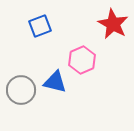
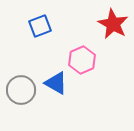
blue triangle: moved 1 px right, 1 px down; rotated 15 degrees clockwise
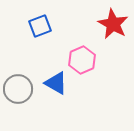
gray circle: moved 3 px left, 1 px up
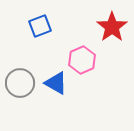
red star: moved 1 px left, 3 px down; rotated 8 degrees clockwise
gray circle: moved 2 px right, 6 px up
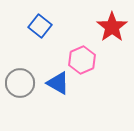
blue square: rotated 30 degrees counterclockwise
blue triangle: moved 2 px right
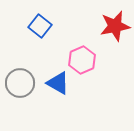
red star: moved 3 px right, 1 px up; rotated 24 degrees clockwise
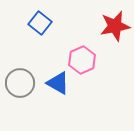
blue square: moved 3 px up
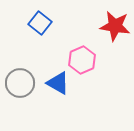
red star: rotated 20 degrees clockwise
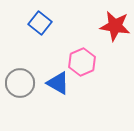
pink hexagon: moved 2 px down
